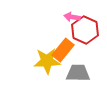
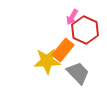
pink arrow: rotated 70 degrees counterclockwise
gray trapezoid: rotated 45 degrees clockwise
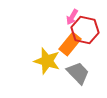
red hexagon: rotated 12 degrees counterclockwise
orange rectangle: moved 7 px right, 6 px up
yellow star: rotated 20 degrees clockwise
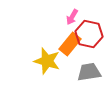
red hexagon: moved 4 px right, 4 px down
gray trapezoid: moved 11 px right, 1 px up; rotated 55 degrees counterclockwise
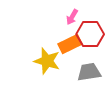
red hexagon: moved 1 px right; rotated 12 degrees counterclockwise
orange rectangle: rotated 25 degrees clockwise
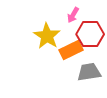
pink arrow: moved 1 px right, 2 px up
orange rectangle: moved 1 px right, 6 px down
yellow star: moved 25 px up; rotated 16 degrees clockwise
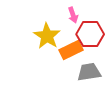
pink arrow: rotated 49 degrees counterclockwise
